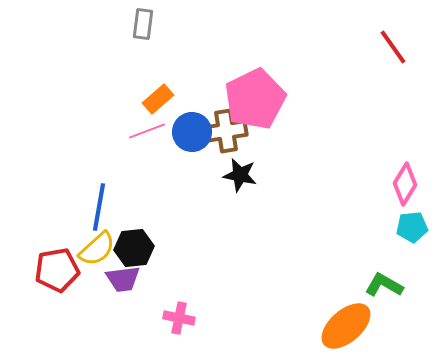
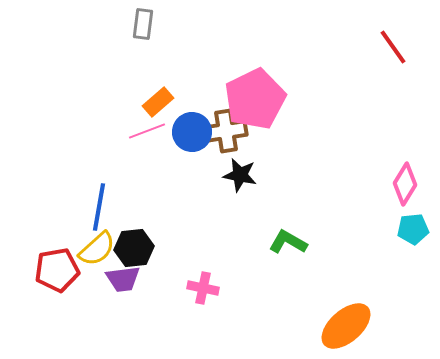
orange rectangle: moved 3 px down
cyan pentagon: moved 1 px right, 2 px down
green L-shape: moved 96 px left, 43 px up
pink cross: moved 24 px right, 30 px up
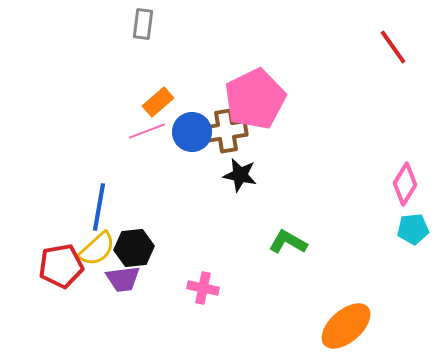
red pentagon: moved 4 px right, 4 px up
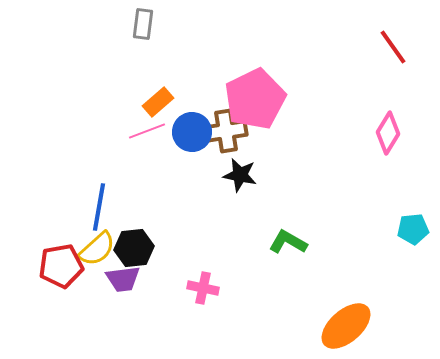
pink diamond: moved 17 px left, 51 px up
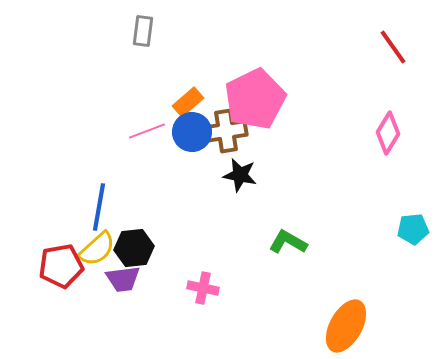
gray rectangle: moved 7 px down
orange rectangle: moved 30 px right
orange ellipse: rotated 20 degrees counterclockwise
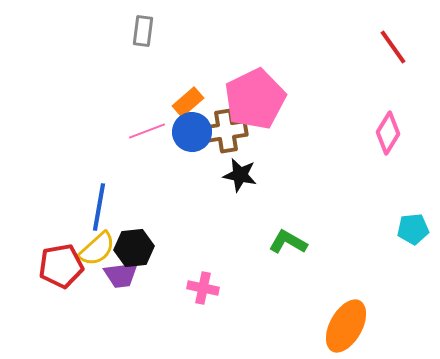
purple trapezoid: moved 2 px left, 4 px up
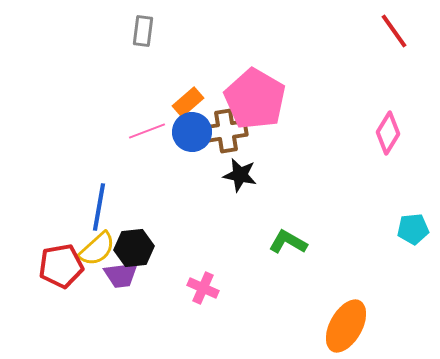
red line: moved 1 px right, 16 px up
pink pentagon: rotated 16 degrees counterclockwise
pink cross: rotated 12 degrees clockwise
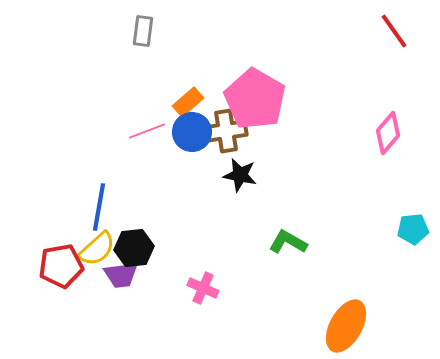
pink diamond: rotated 9 degrees clockwise
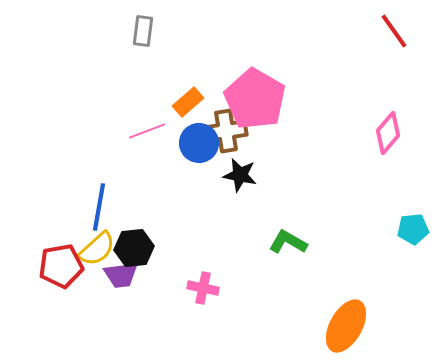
blue circle: moved 7 px right, 11 px down
pink cross: rotated 12 degrees counterclockwise
